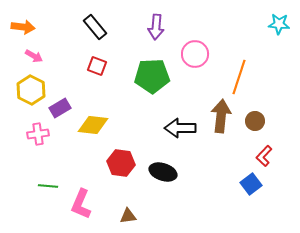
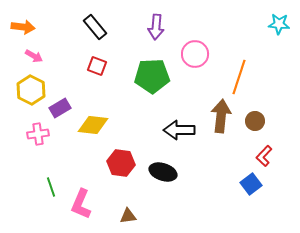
black arrow: moved 1 px left, 2 px down
green line: moved 3 px right, 1 px down; rotated 66 degrees clockwise
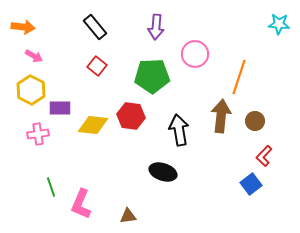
red square: rotated 18 degrees clockwise
purple rectangle: rotated 30 degrees clockwise
black arrow: rotated 80 degrees clockwise
red hexagon: moved 10 px right, 47 px up
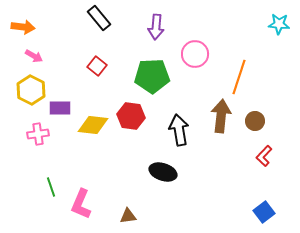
black rectangle: moved 4 px right, 9 px up
blue square: moved 13 px right, 28 px down
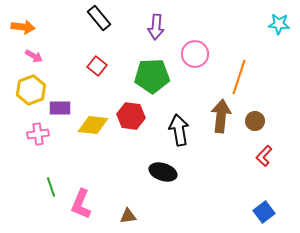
yellow hexagon: rotated 12 degrees clockwise
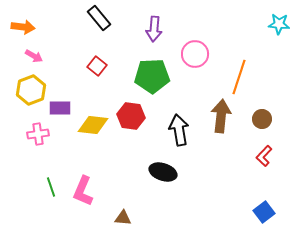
purple arrow: moved 2 px left, 2 px down
brown circle: moved 7 px right, 2 px up
pink L-shape: moved 2 px right, 13 px up
brown triangle: moved 5 px left, 2 px down; rotated 12 degrees clockwise
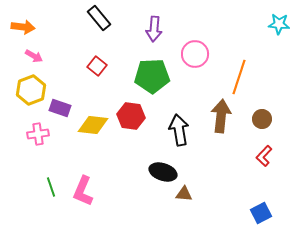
purple rectangle: rotated 20 degrees clockwise
blue square: moved 3 px left, 1 px down; rotated 10 degrees clockwise
brown triangle: moved 61 px right, 24 px up
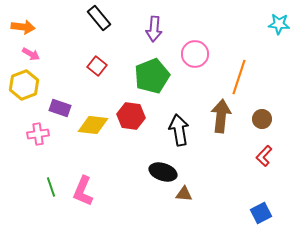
pink arrow: moved 3 px left, 2 px up
green pentagon: rotated 20 degrees counterclockwise
yellow hexagon: moved 7 px left, 5 px up
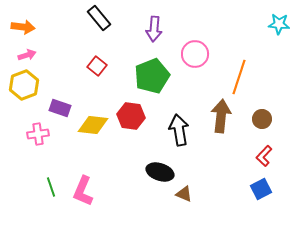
pink arrow: moved 4 px left, 1 px down; rotated 48 degrees counterclockwise
black ellipse: moved 3 px left
brown triangle: rotated 18 degrees clockwise
blue square: moved 24 px up
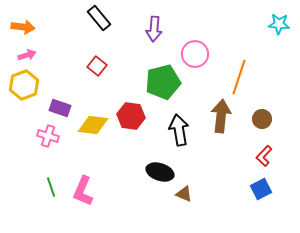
green pentagon: moved 11 px right, 6 px down; rotated 8 degrees clockwise
pink cross: moved 10 px right, 2 px down; rotated 25 degrees clockwise
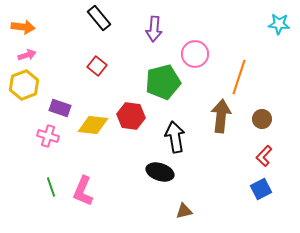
black arrow: moved 4 px left, 7 px down
brown triangle: moved 17 px down; rotated 36 degrees counterclockwise
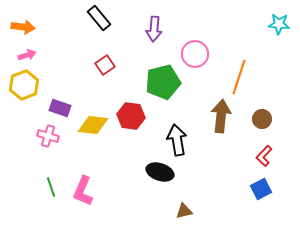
red square: moved 8 px right, 1 px up; rotated 18 degrees clockwise
black arrow: moved 2 px right, 3 px down
